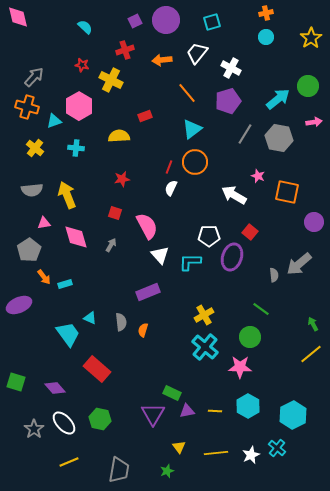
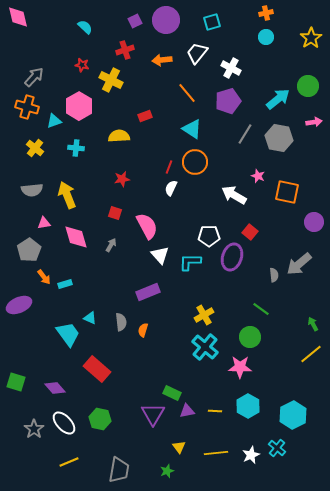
cyan triangle at (192, 129): rotated 50 degrees counterclockwise
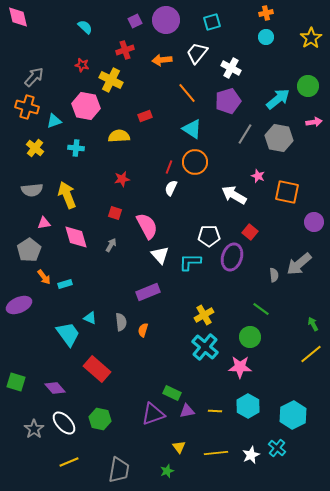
pink hexagon at (79, 106): moved 7 px right; rotated 20 degrees counterclockwise
purple triangle at (153, 414): rotated 40 degrees clockwise
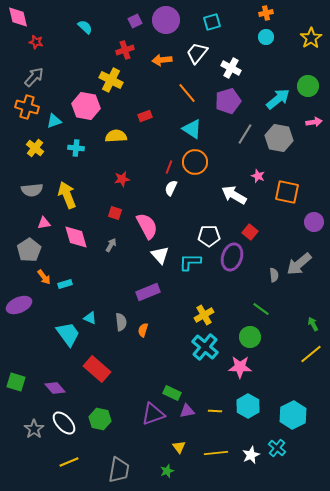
red star at (82, 65): moved 46 px left, 23 px up
yellow semicircle at (119, 136): moved 3 px left
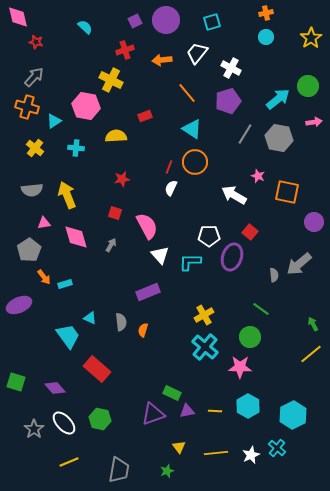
cyan triangle at (54, 121): rotated 14 degrees counterclockwise
cyan trapezoid at (68, 334): moved 2 px down
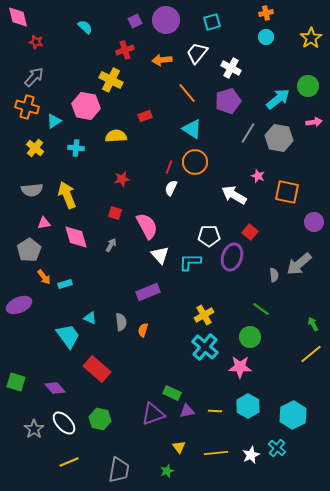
gray line at (245, 134): moved 3 px right, 1 px up
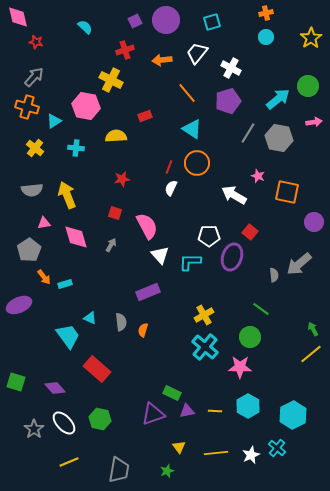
orange circle at (195, 162): moved 2 px right, 1 px down
green arrow at (313, 324): moved 5 px down
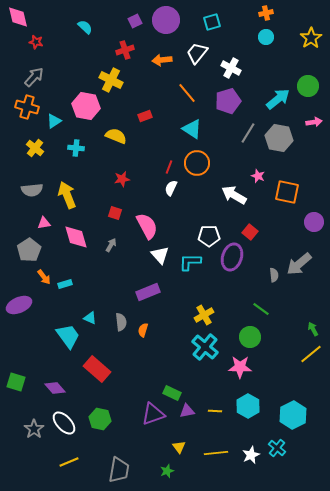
yellow semicircle at (116, 136): rotated 25 degrees clockwise
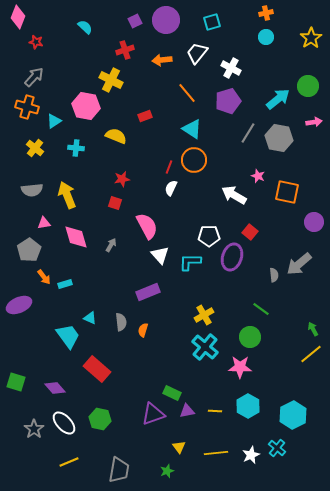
pink diamond at (18, 17): rotated 35 degrees clockwise
orange circle at (197, 163): moved 3 px left, 3 px up
red square at (115, 213): moved 10 px up
